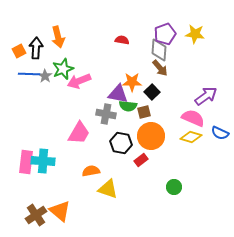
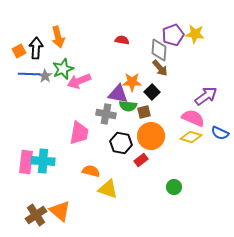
purple pentagon: moved 8 px right, 1 px down
pink trapezoid: rotated 20 degrees counterclockwise
orange semicircle: rotated 24 degrees clockwise
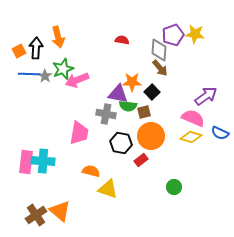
pink arrow: moved 2 px left, 1 px up
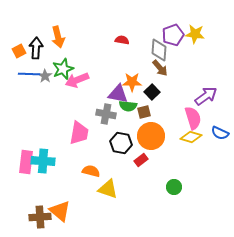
pink semicircle: rotated 50 degrees clockwise
brown cross: moved 4 px right, 2 px down; rotated 30 degrees clockwise
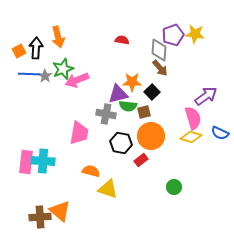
purple triangle: rotated 25 degrees counterclockwise
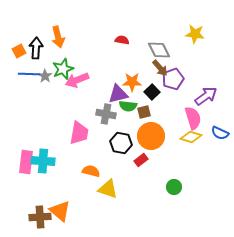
purple pentagon: moved 44 px down
gray diamond: rotated 30 degrees counterclockwise
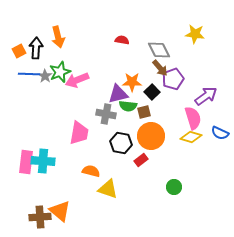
green star: moved 3 px left, 3 px down
